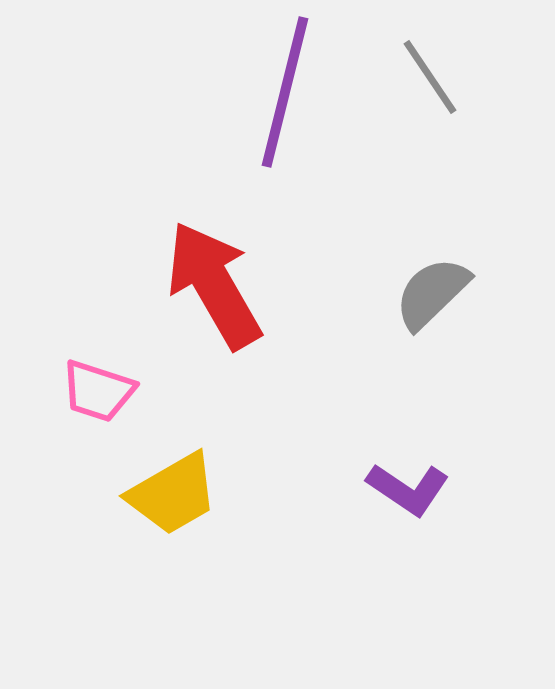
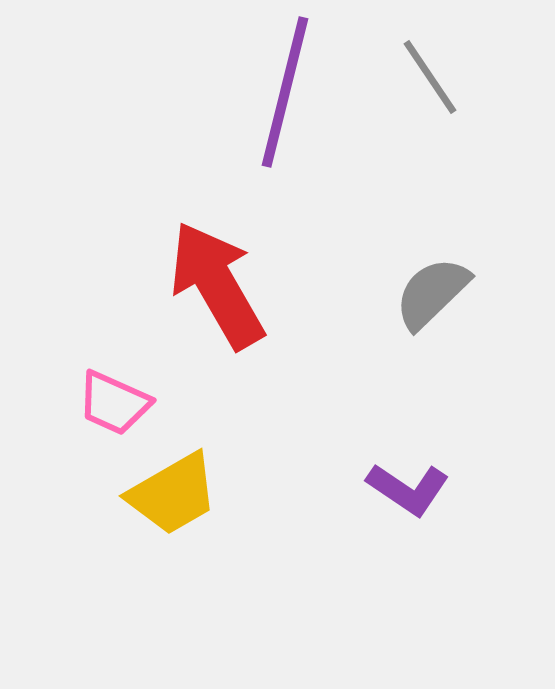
red arrow: moved 3 px right
pink trapezoid: moved 16 px right, 12 px down; rotated 6 degrees clockwise
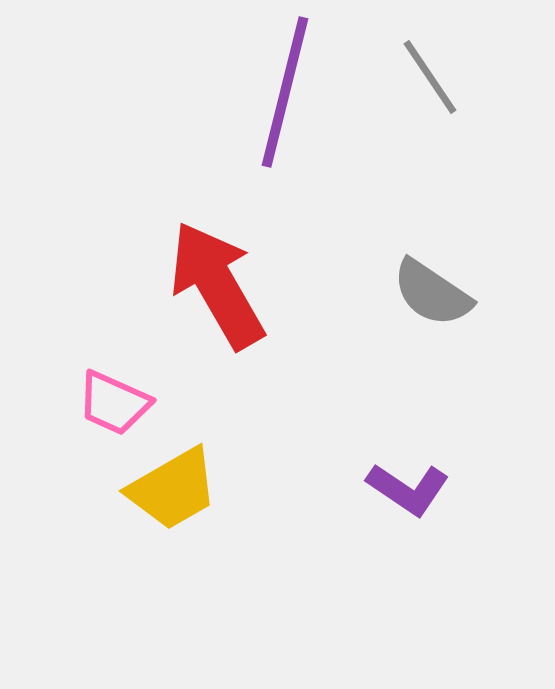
gray semicircle: rotated 102 degrees counterclockwise
yellow trapezoid: moved 5 px up
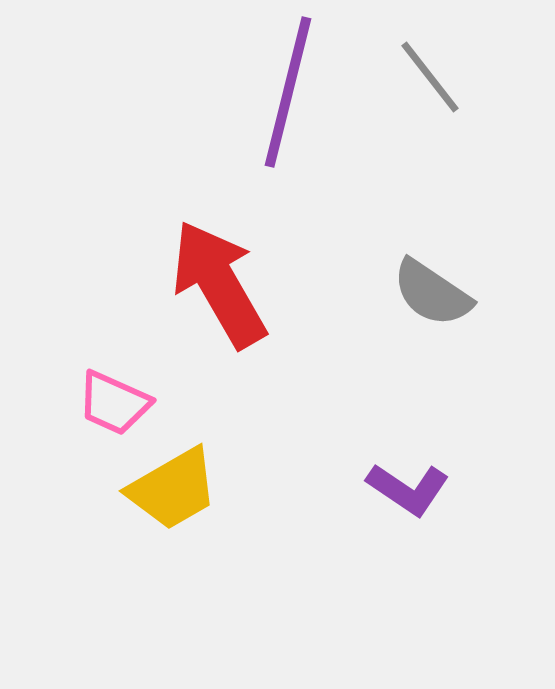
gray line: rotated 4 degrees counterclockwise
purple line: moved 3 px right
red arrow: moved 2 px right, 1 px up
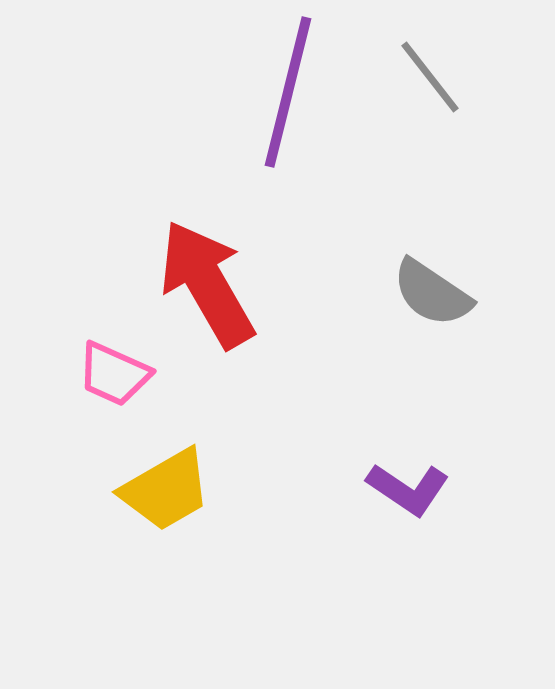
red arrow: moved 12 px left
pink trapezoid: moved 29 px up
yellow trapezoid: moved 7 px left, 1 px down
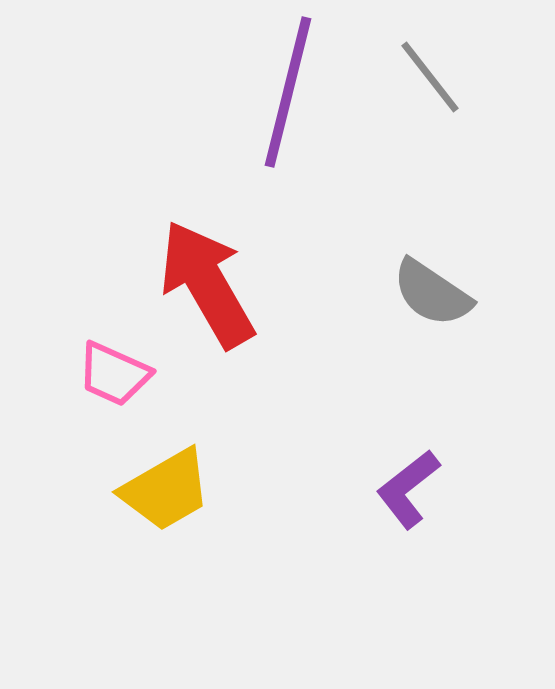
purple L-shape: rotated 108 degrees clockwise
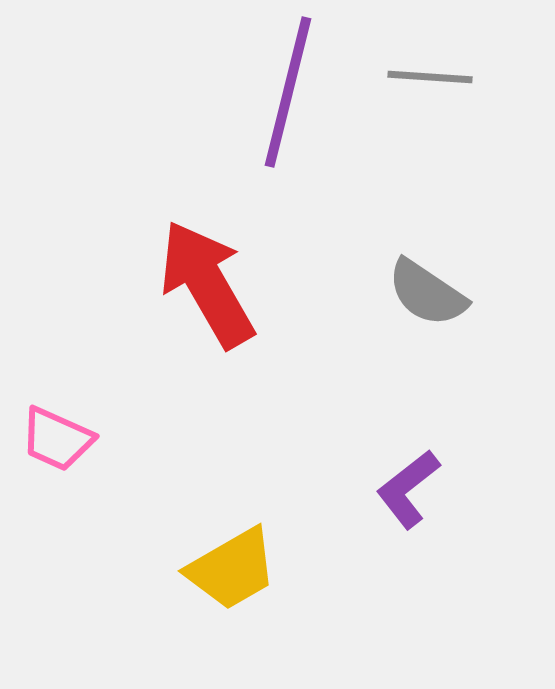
gray line: rotated 48 degrees counterclockwise
gray semicircle: moved 5 px left
pink trapezoid: moved 57 px left, 65 px down
yellow trapezoid: moved 66 px right, 79 px down
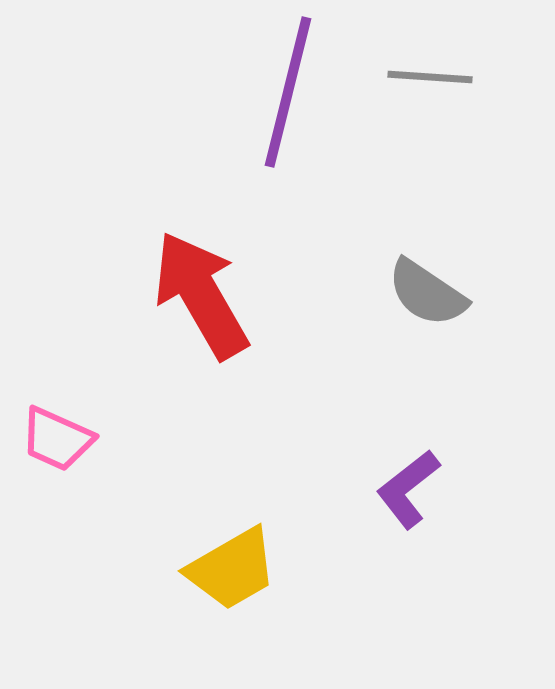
red arrow: moved 6 px left, 11 px down
